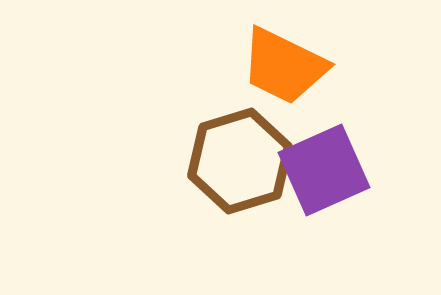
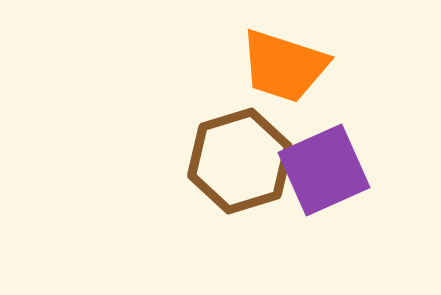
orange trapezoid: rotated 8 degrees counterclockwise
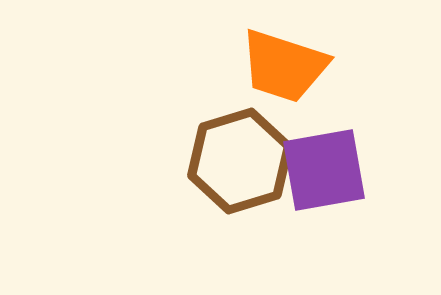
purple square: rotated 14 degrees clockwise
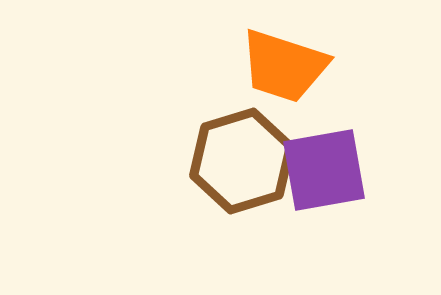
brown hexagon: moved 2 px right
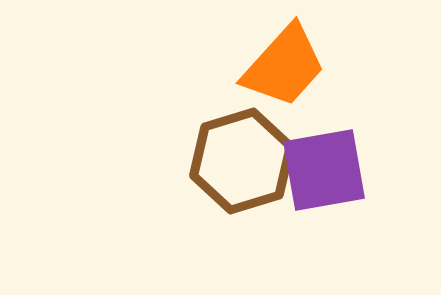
orange trapezoid: rotated 66 degrees counterclockwise
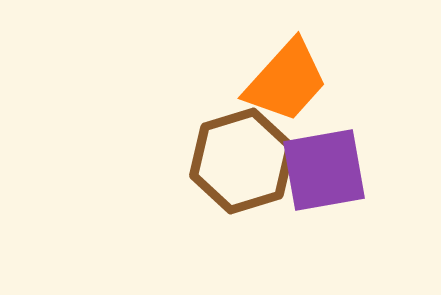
orange trapezoid: moved 2 px right, 15 px down
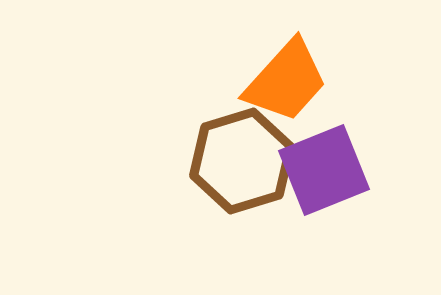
purple square: rotated 12 degrees counterclockwise
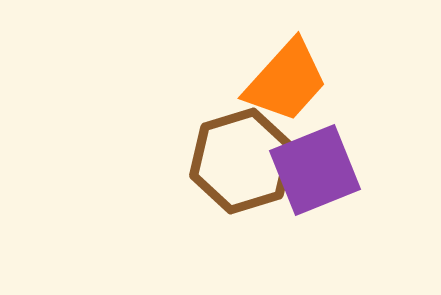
purple square: moved 9 px left
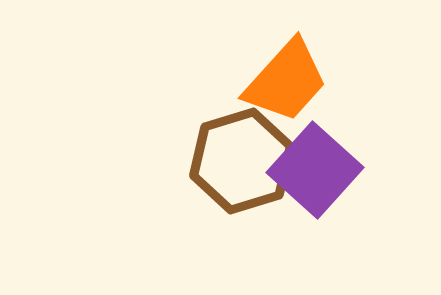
purple square: rotated 26 degrees counterclockwise
